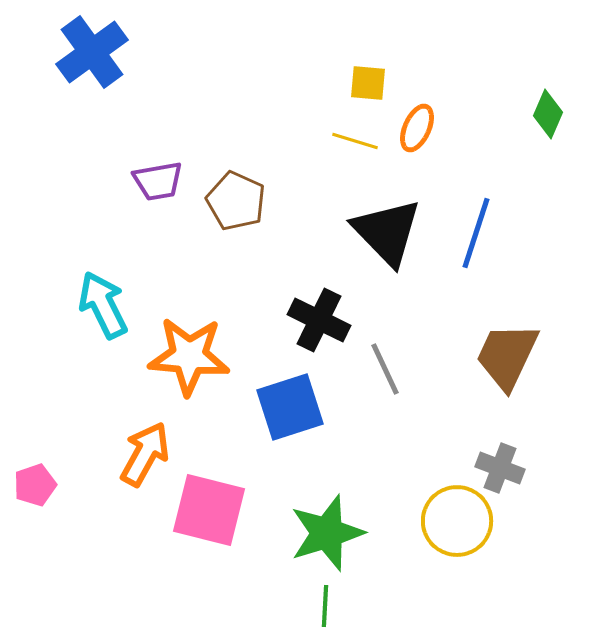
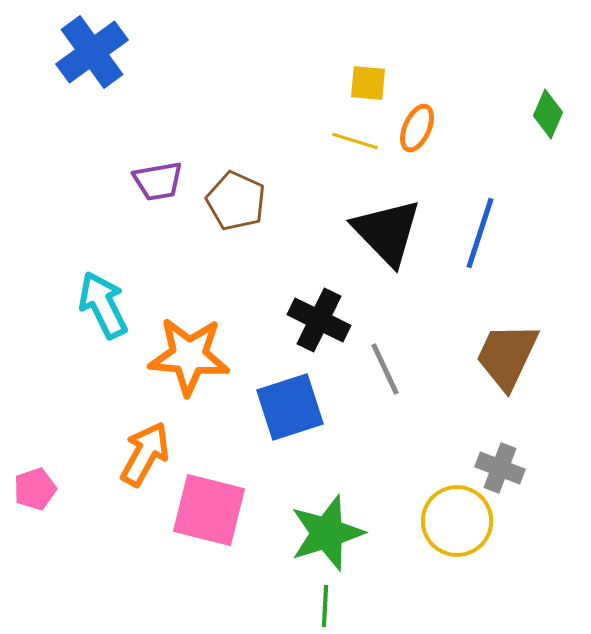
blue line: moved 4 px right
pink pentagon: moved 4 px down
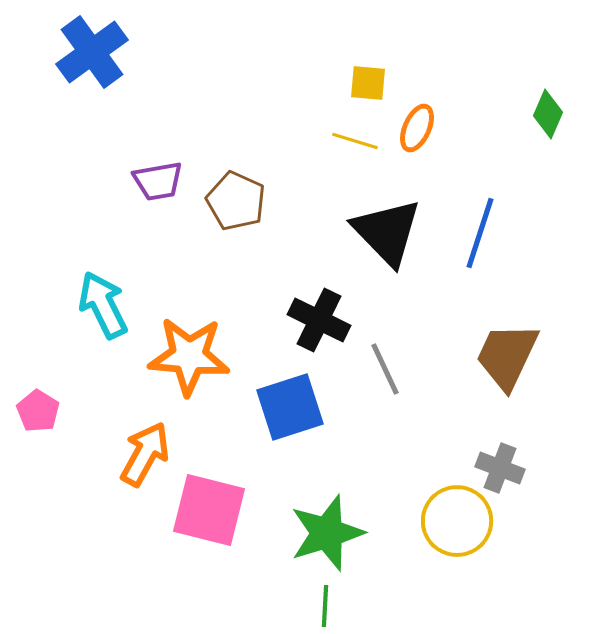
pink pentagon: moved 3 px right, 78 px up; rotated 21 degrees counterclockwise
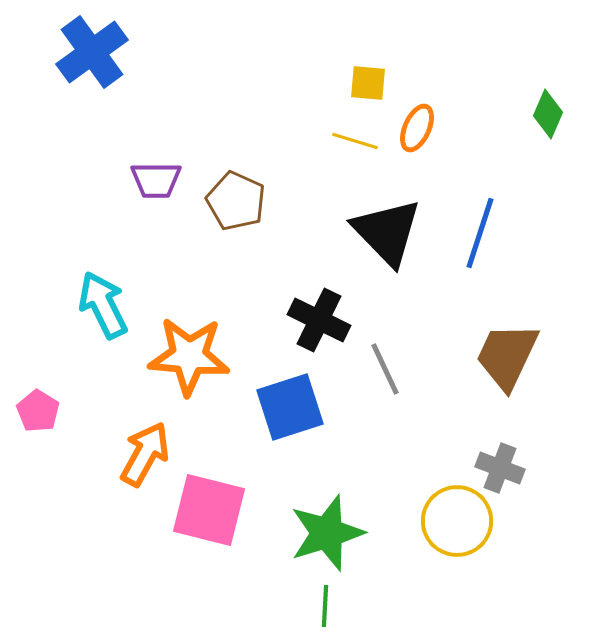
purple trapezoid: moved 2 px left, 1 px up; rotated 10 degrees clockwise
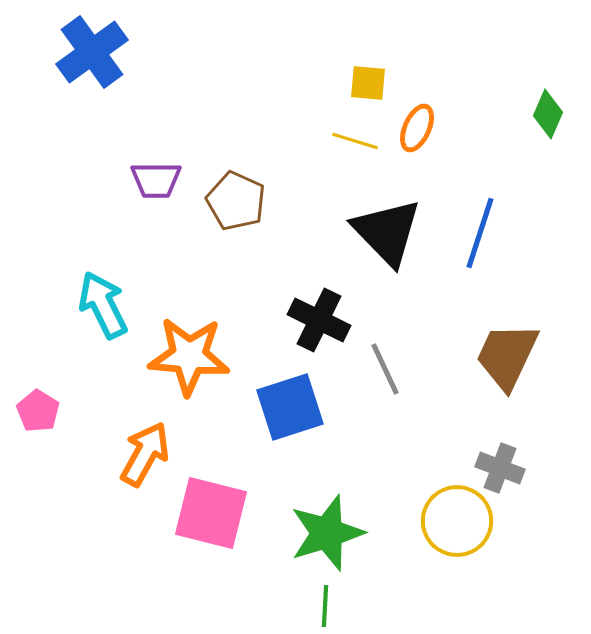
pink square: moved 2 px right, 3 px down
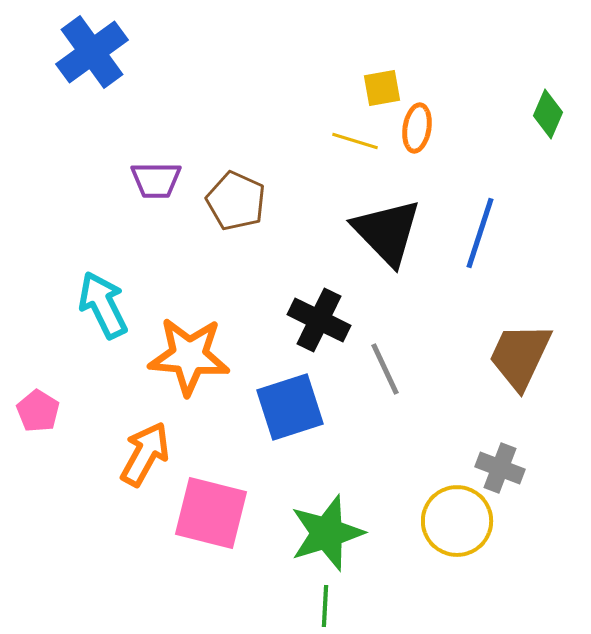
yellow square: moved 14 px right, 5 px down; rotated 15 degrees counterclockwise
orange ellipse: rotated 15 degrees counterclockwise
brown trapezoid: moved 13 px right
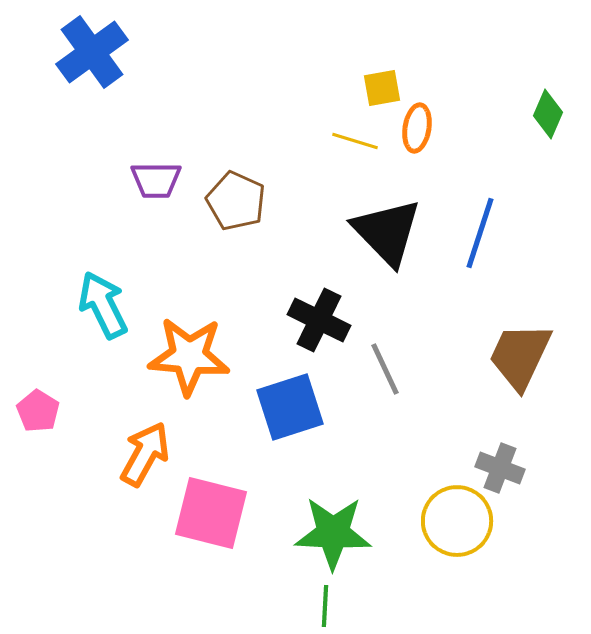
green star: moved 6 px right; rotated 20 degrees clockwise
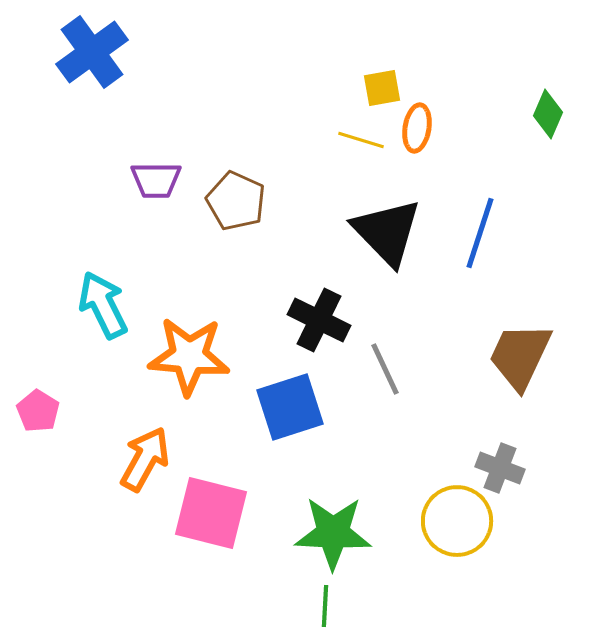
yellow line: moved 6 px right, 1 px up
orange arrow: moved 5 px down
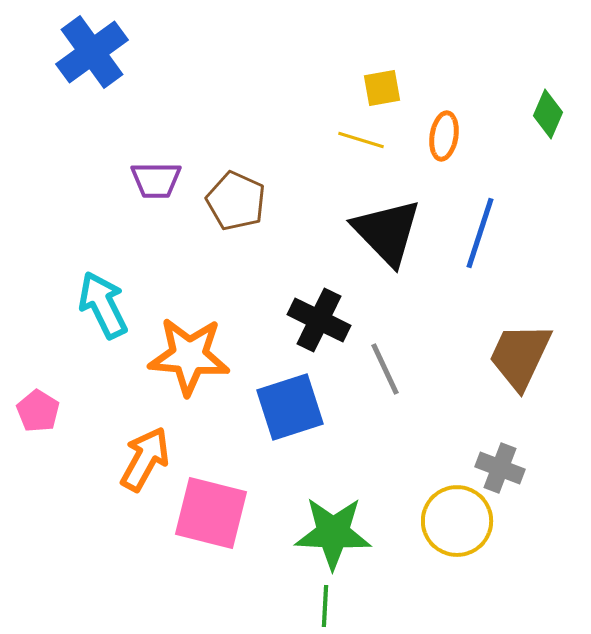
orange ellipse: moved 27 px right, 8 px down
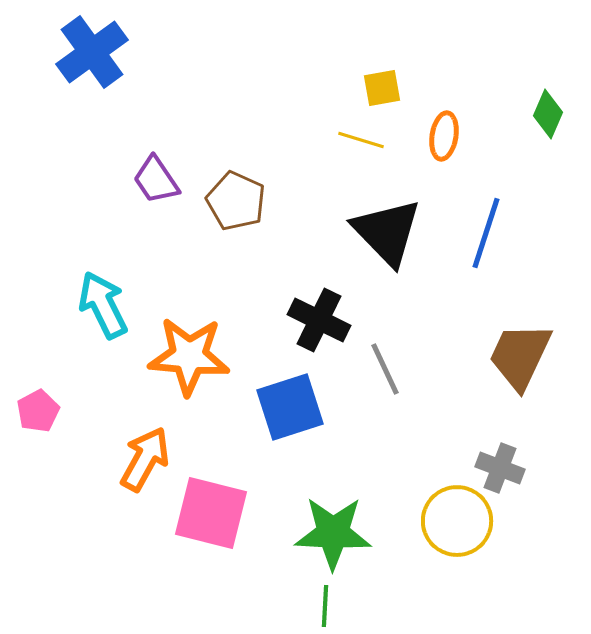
purple trapezoid: rotated 56 degrees clockwise
blue line: moved 6 px right
pink pentagon: rotated 12 degrees clockwise
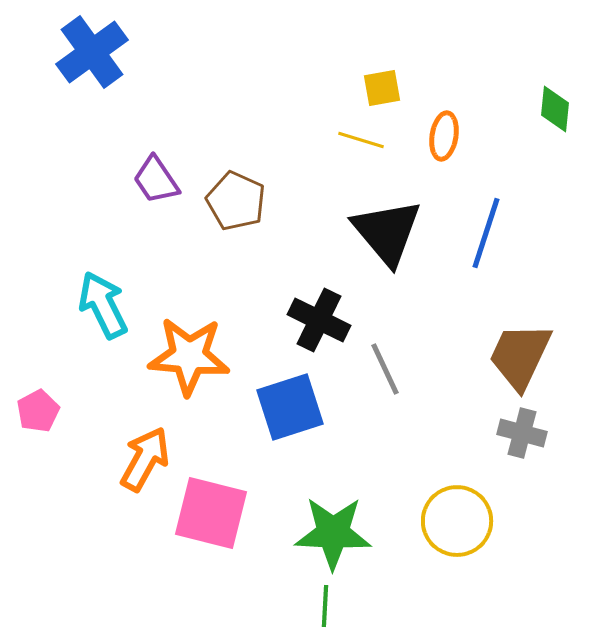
green diamond: moved 7 px right, 5 px up; rotated 18 degrees counterclockwise
black triangle: rotated 4 degrees clockwise
gray cross: moved 22 px right, 35 px up; rotated 6 degrees counterclockwise
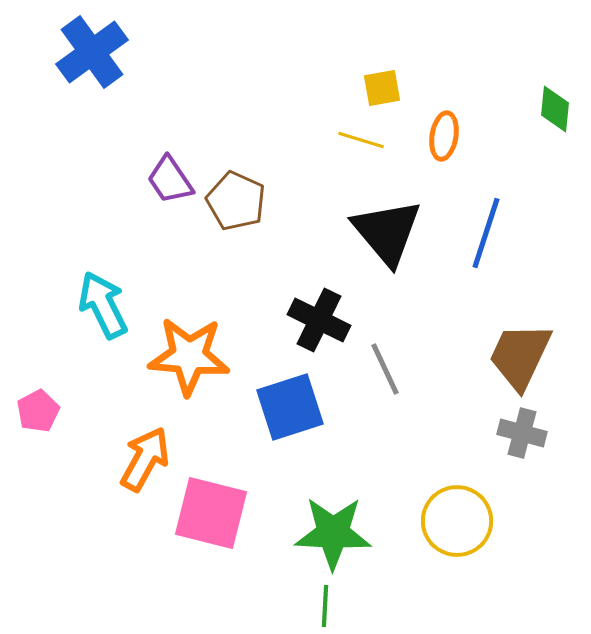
purple trapezoid: moved 14 px right
